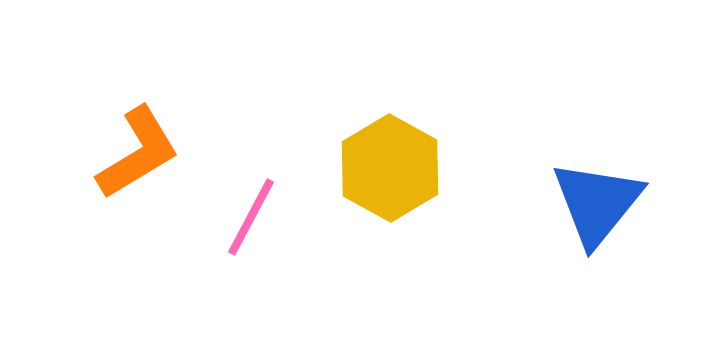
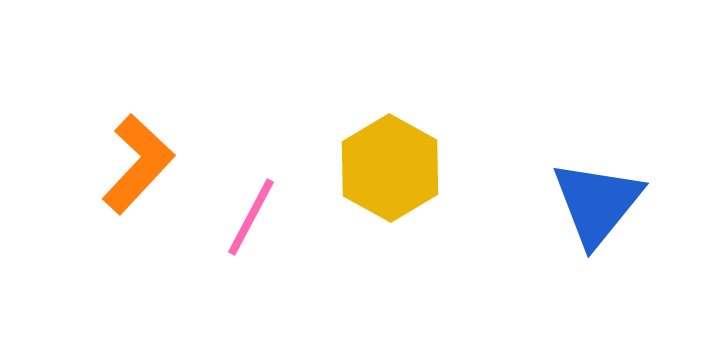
orange L-shape: moved 11 px down; rotated 16 degrees counterclockwise
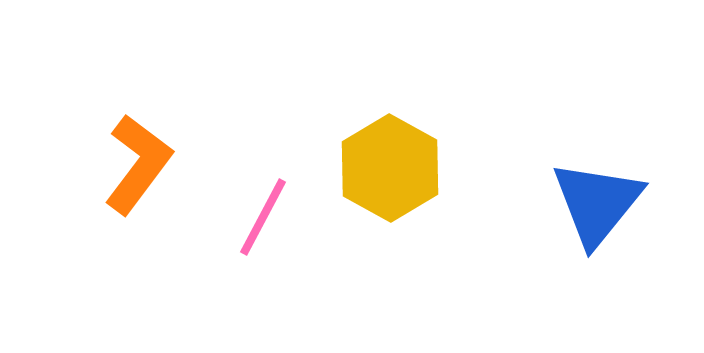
orange L-shape: rotated 6 degrees counterclockwise
pink line: moved 12 px right
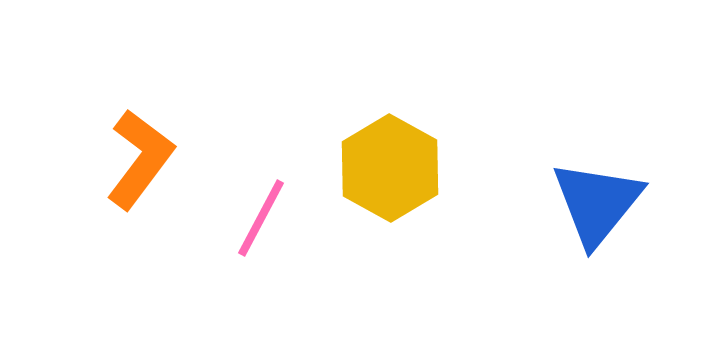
orange L-shape: moved 2 px right, 5 px up
pink line: moved 2 px left, 1 px down
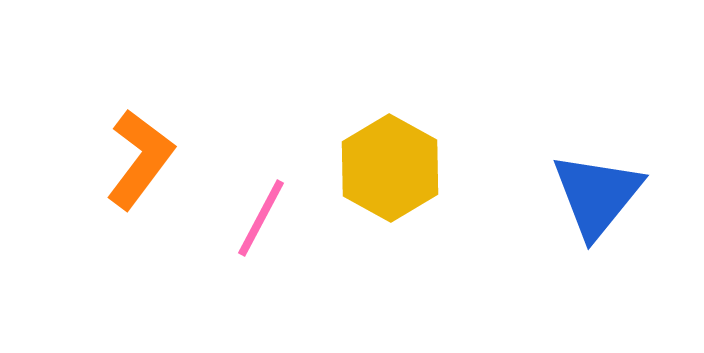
blue triangle: moved 8 px up
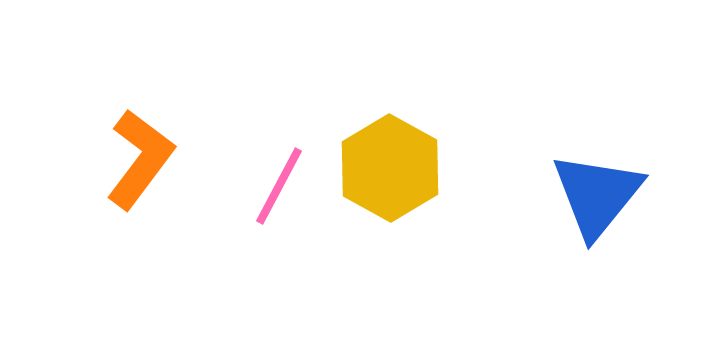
pink line: moved 18 px right, 32 px up
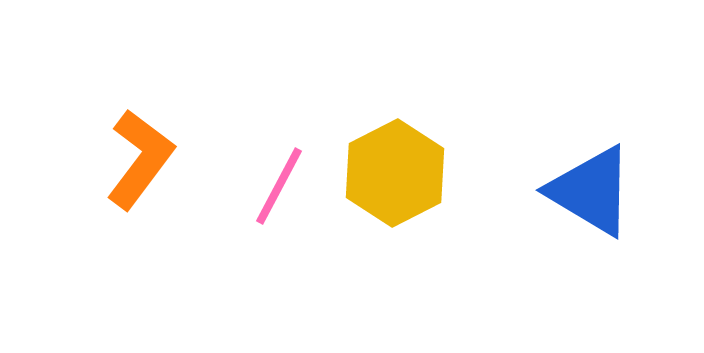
yellow hexagon: moved 5 px right, 5 px down; rotated 4 degrees clockwise
blue triangle: moved 6 px left, 4 px up; rotated 38 degrees counterclockwise
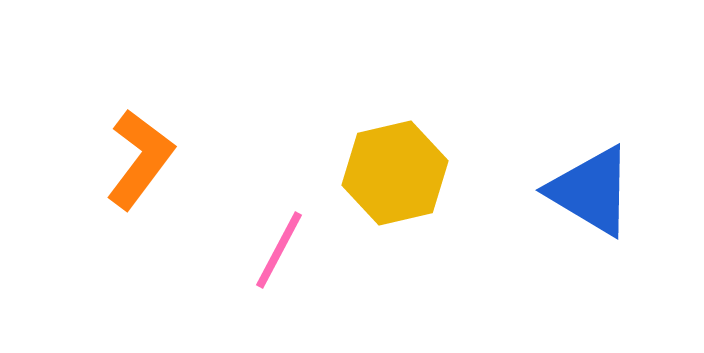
yellow hexagon: rotated 14 degrees clockwise
pink line: moved 64 px down
